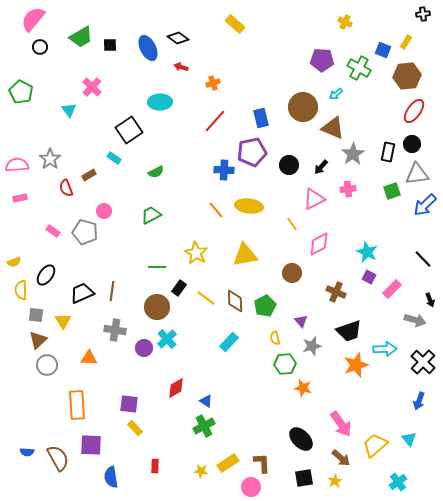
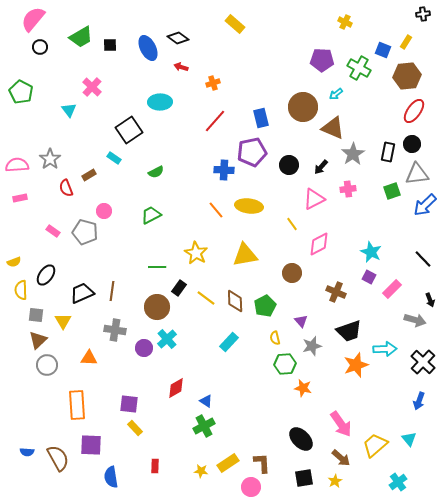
cyan star at (367, 252): moved 4 px right
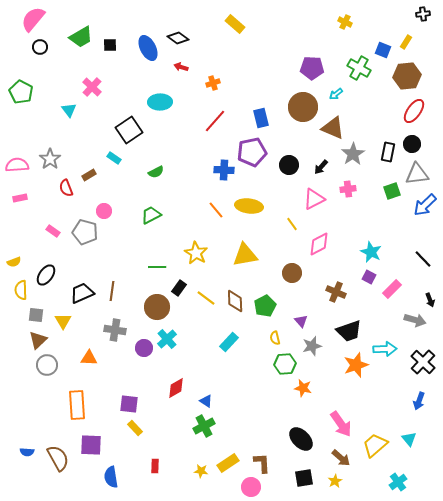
purple pentagon at (322, 60): moved 10 px left, 8 px down
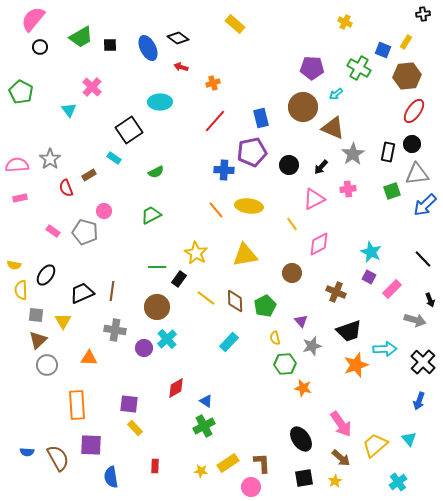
yellow semicircle at (14, 262): moved 3 px down; rotated 32 degrees clockwise
black rectangle at (179, 288): moved 9 px up
black ellipse at (301, 439): rotated 10 degrees clockwise
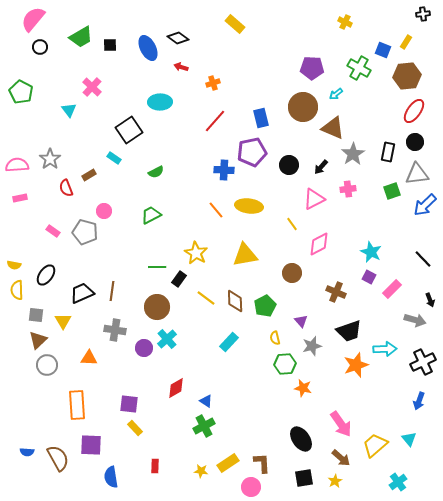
black circle at (412, 144): moved 3 px right, 2 px up
yellow semicircle at (21, 290): moved 4 px left
black cross at (423, 362): rotated 20 degrees clockwise
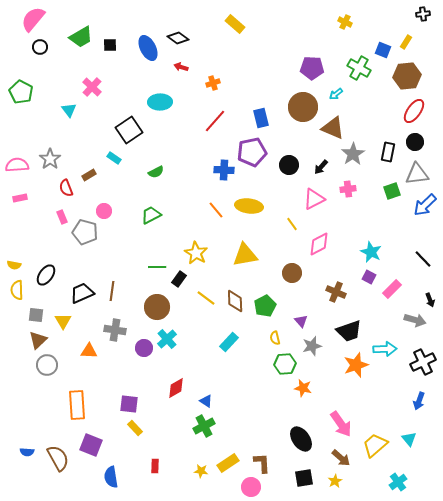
pink rectangle at (53, 231): moved 9 px right, 14 px up; rotated 32 degrees clockwise
orange triangle at (89, 358): moved 7 px up
purple square at (91, 445): rotated 20 degrees clockwise
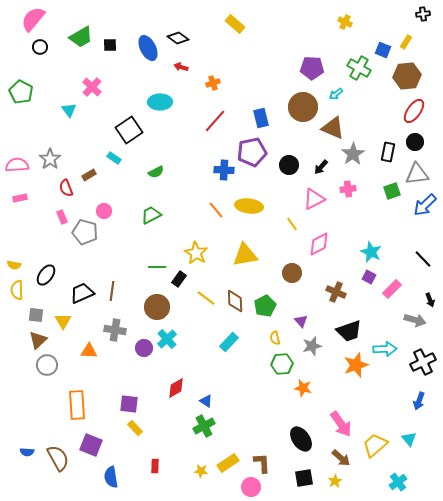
green hexagon at (285, 364): moved 3 px left
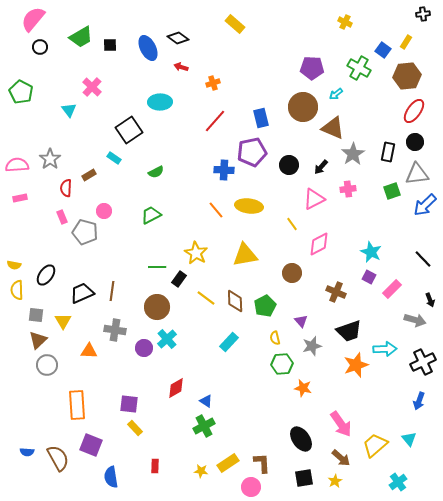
blue square at (383, 50): rotated 14 degrees clockwise
red semicircle at (66, 188): rotated 24 degrees clockwise
